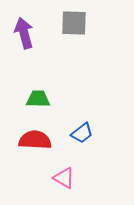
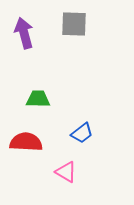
gray square: moved 1 px down
red semicircle: moved 9 px left, 2 px down
pink triangle: moved 2 px right, 6 px up
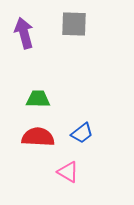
red semicircle: moved 12 px right, 5 px up
pink triangle: moved 2 px right
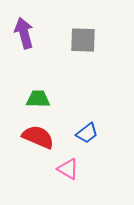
gray square: moved 9 px right, 16 px down
blue trapezoid: moved 5 px right
red semicircle: rotated 20 degrees clockwise
pink triangle: moved 3 px up
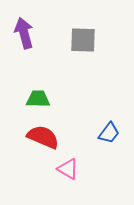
blue trapezoid: moved 22 px right; rotated 15 degrees counterclockwise
red semicircle: moved 5 px right
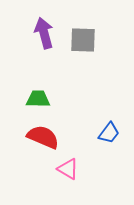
purple arrow: moved 20 px right
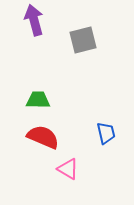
purple arrow: moved 10 px left, 13 px up
gray square: rotated 16 degrees counterclockwise
green trapezoid: moved 1 px down
blue trapezoid: moved 3 px left; rotated 50 degrees counterclockwise
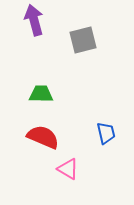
green trapezoid: moved 3 px right, 6 px up
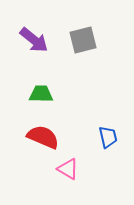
purple arrow: moved 20 px down; rotated 144 degrees clockwise
blue trapezoid: moved 2 px right, 4 px down
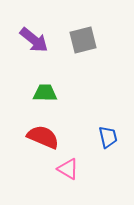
green trapezoid: moved 4 px right, 1 px up
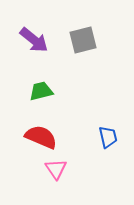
green trapezoid: moved 4 px left, 2 px up; rotated 15 degrees counterclockwise
red semicircle: moved 2 px left
pink triangle: moved 12 px left; rotated 25 degrees clockwise
